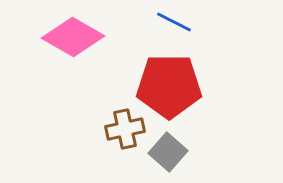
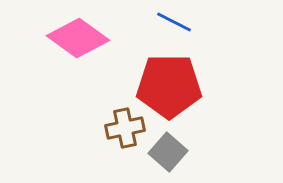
pink diamond: moved 5 px right, 1 px down; rotated 6 degrees clockwise
brown cross: moved 1 px up
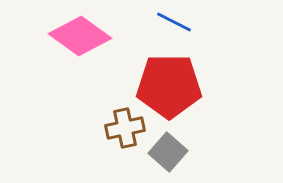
pink diamond: moved 2 px right, 2 px up
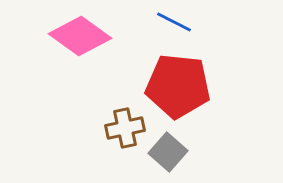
red pentagon: moved 9 px right; rotated 6 degrees clockwise
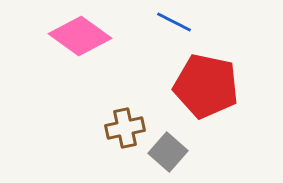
red pentagon: moved 28 px right; rotated 6 degrees clockwise
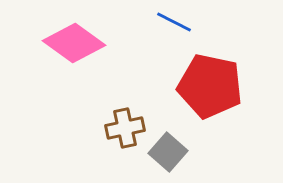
pink diamond: moved 6 px left, 7 px down
red pentagon: moved 4 px right
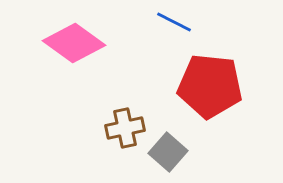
red pentagon: rotated 6 degrees counterclockwise
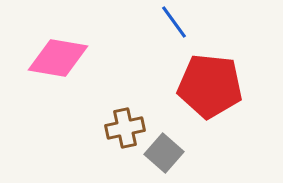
blue line: rotated 27 degrees clockwise
pink diamond: moved 16 px left, 15 px down; rotated 26 degrees counterclockwise
gray square: moved 4 px left, 1 px down
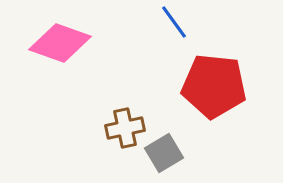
pink diamond: moved 2 px right, 15 px up; rotated 10 degrees clockwise
red pentagon: moved 4 px right
gray square: rotated 18 degrees clockwise
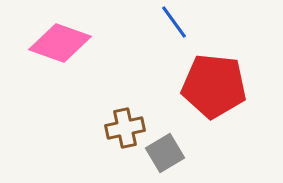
gray square: moved 1 px right
